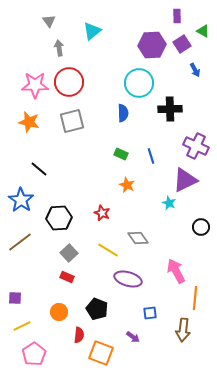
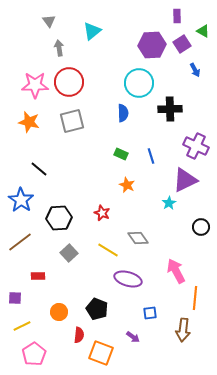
cyan star at (169, 203): rotated 16 degrees clockwise
red rectangle at (67, 277): moved 29 px left, 1 px up; rotated 24 degrees counterclockwise
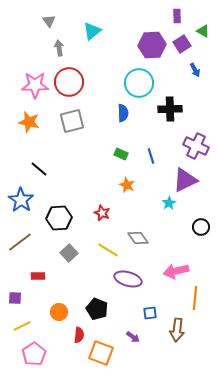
pink arrow at (176, 271): rotated 75 degrees counterclockwise
brown arrow at (183, 330): moved 6 px left
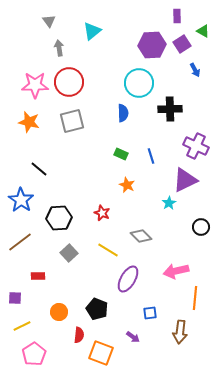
gray diamond at (138, 238): moved 3 px right, 2 px up; rotated 10 degrees counterclockwise
purple ellipse at (128, 279): rotated 76 degrees counterclockwise
brown arrow at (177, 330): moved 3 px right, 2 px down
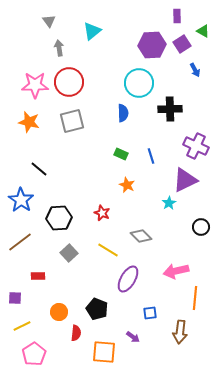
red semicircle at (79, 335): moved 3 px left, 2 px up
orange square at (101, 353): moved 3 px right, 1 px up; rotated 15 degrees counterclockwise
